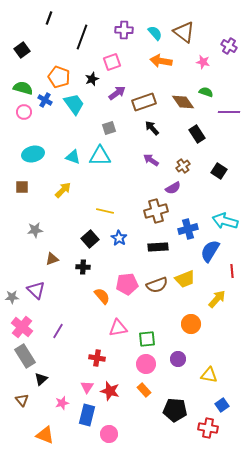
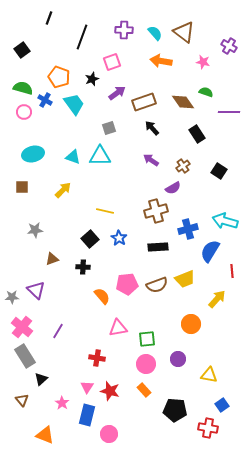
pink star at (62, 403): rotated 24 degrees counterclockwise
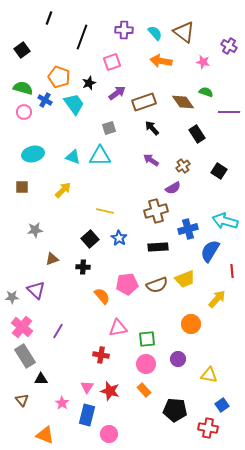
black star at (92, 79): moved 3 px left, 4 px down
red cross at (97, 358): moved 4 px right, 3 px up
black triangle at (41, 379): rotated 40 degrees clockwise
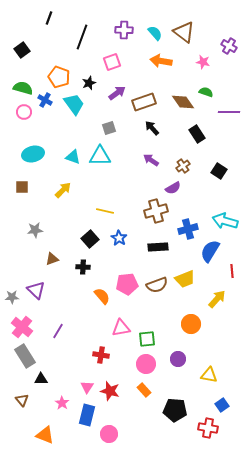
pink triangle at (118, 328): moved 3 px right
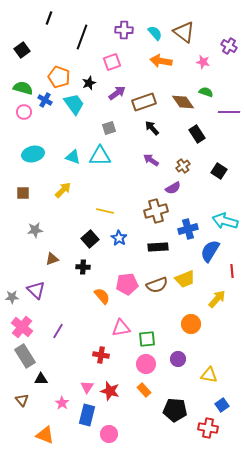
brown square at (22, 187): moved 1 px right, 6 px down
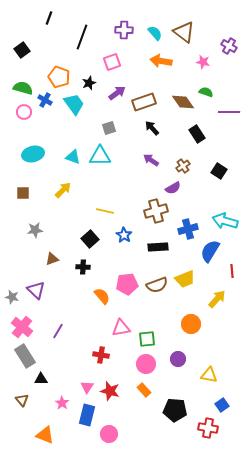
blue star at (119, 238): moved 5 px right, 3 px up
gray star at (12, 297): rotated 16 degrees clockwise
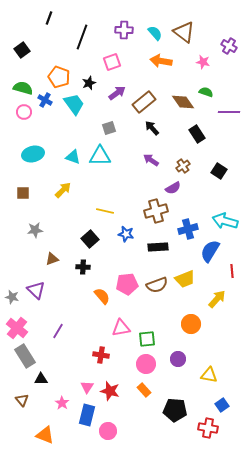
brown rectangle at (144, 102): rotated 20 degrees counterclockwise
blue star at (124, 235): moved 2 px right, 1 px up; rotated 21 degrees counterclockwise
pink cross at (22, 327): moved 5 px left, 1 px down
pink circle at (109, 434): moved 1 px left, 3 px up
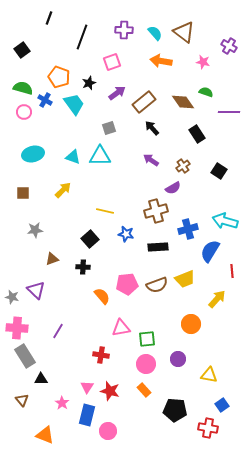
pink cross at (17, 328): rotated 35 degrees counterclockwise
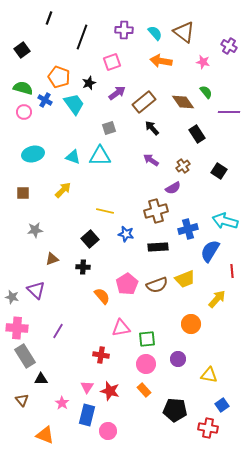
green semicircle at (206, 92): rotated 32 degrees clockwise
pink pentagon at (127, 284): rotated 25 degrees counterclockwise
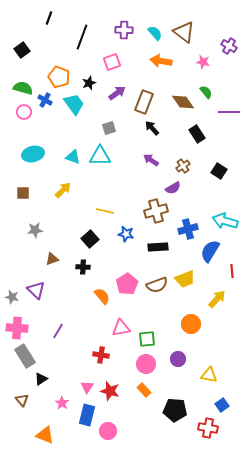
brown rectangle at (144, 102): rotated 30 degrees counterclockwise
black triangle at (41, 379): rotated 32 degrees counterclockwise
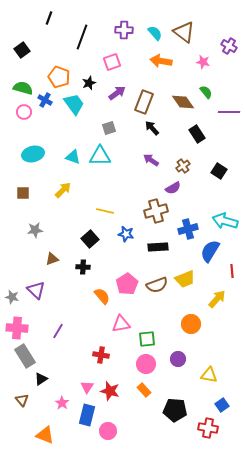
pink triangle at (121, 328): moved 4 px up
